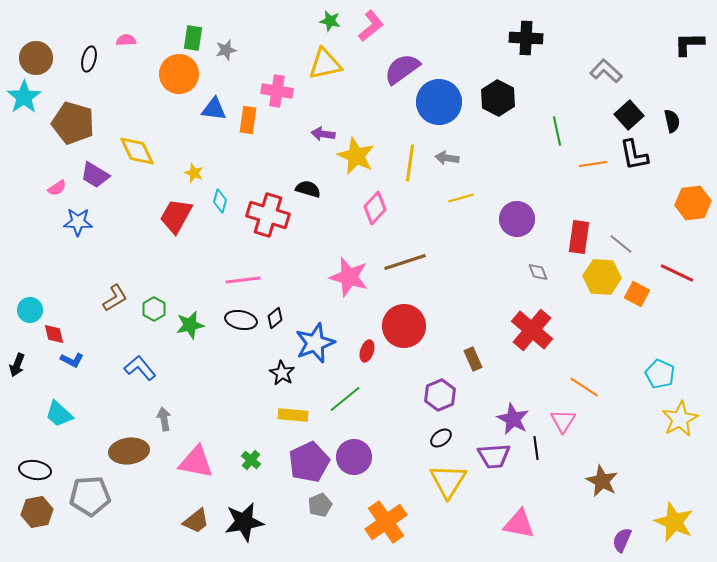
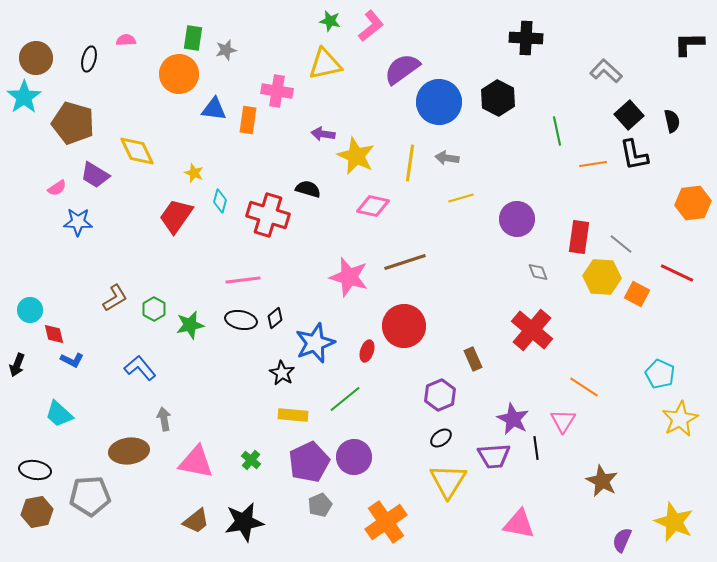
pink diamond at (375, 208): moved 2 px left, 2 px up; rotated 60 degrees clockwise
red trapezoid at (176, 216): rotated 6 degrees clockwise
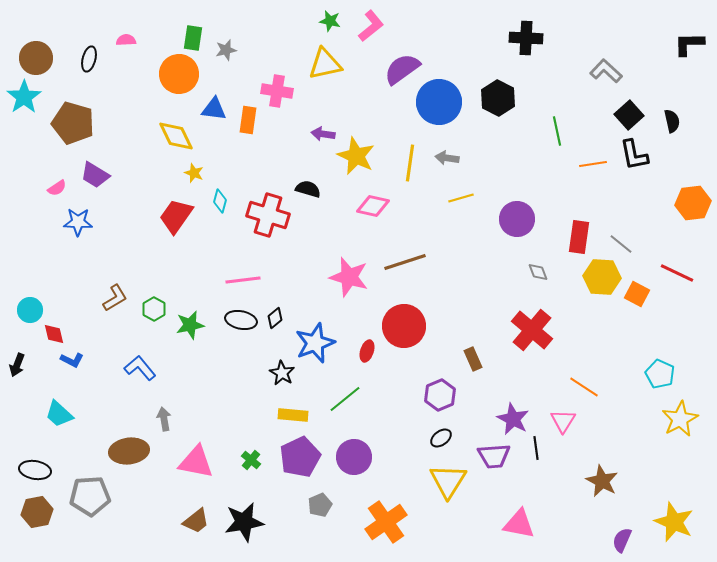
yellow diamond at (137, 151): moved 39 px right, 15 px up
purple pentagon at (309, 462): moved 9 px left, 5 px up
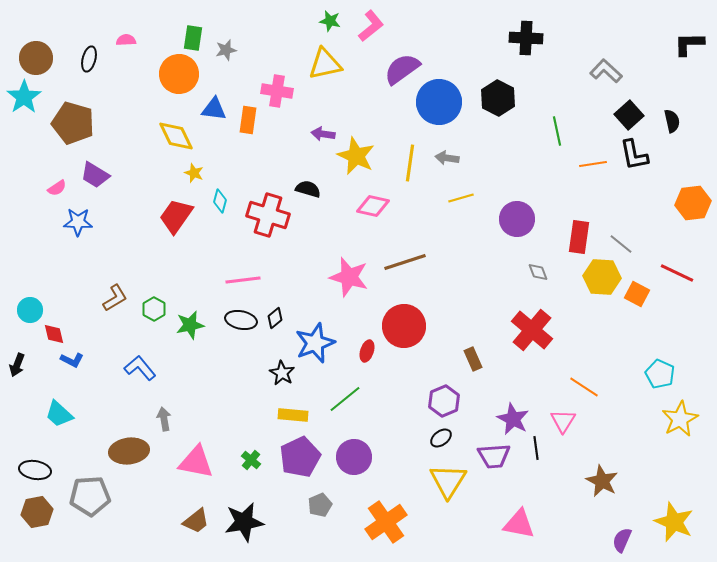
purple hexagon at (440, 395): moved 4 px right, 6 px down
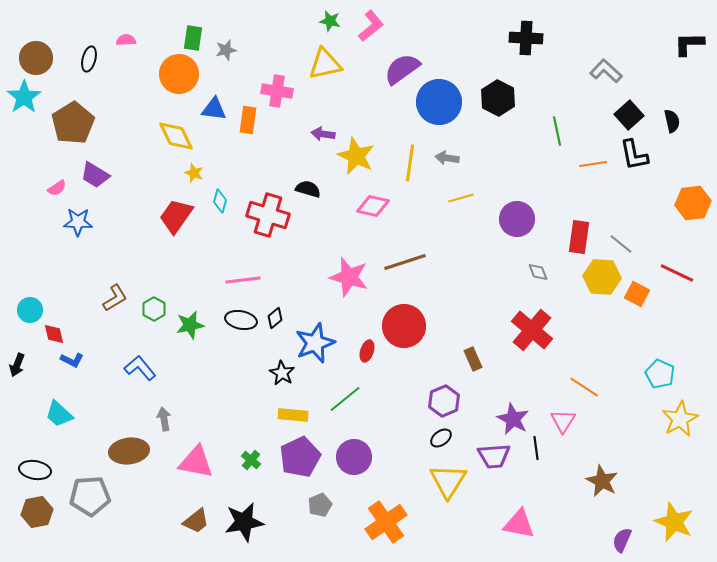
brown pentagon at (73, 123): rotated 24 degrees clockwise
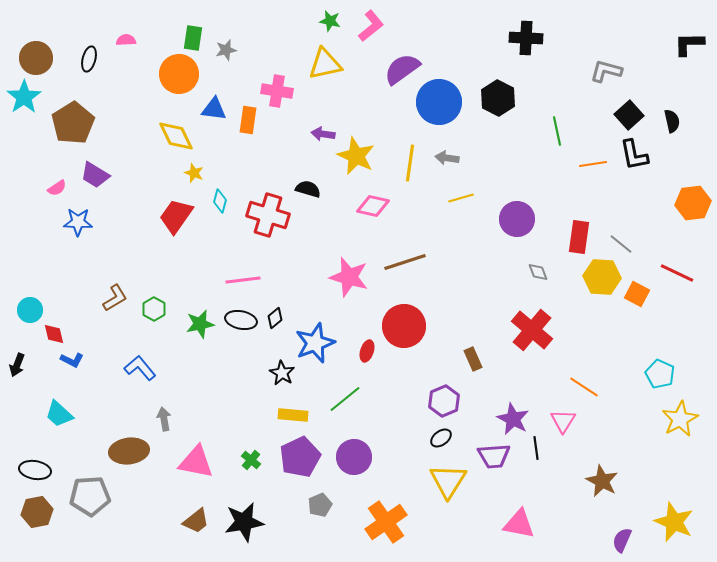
gray L-shape at (606, 71): rotated 28 degrees counterclockwise
green star at (190, 325): moved 10 px right, 1 px up
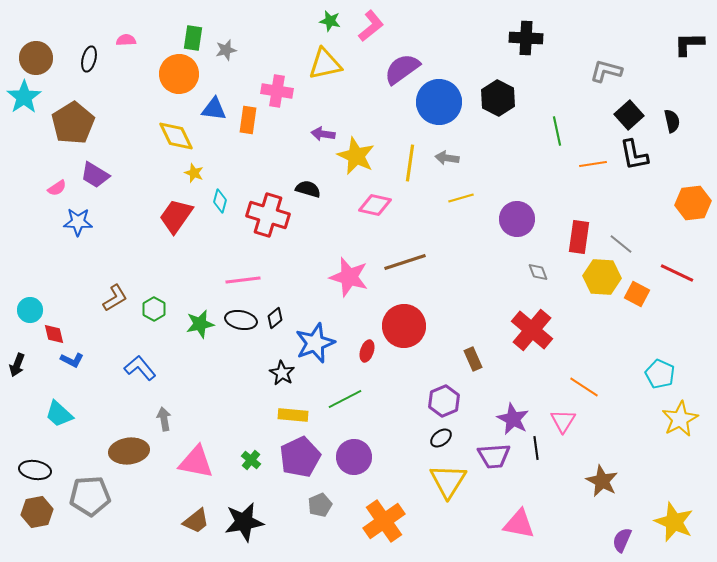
pink diamond at (373, 206): moved 2 px right, 1 px up
green line at (345, 399): rotated 12 degrees clockwise
orange cross at (386, 522): moved 2 px left, 1 px up
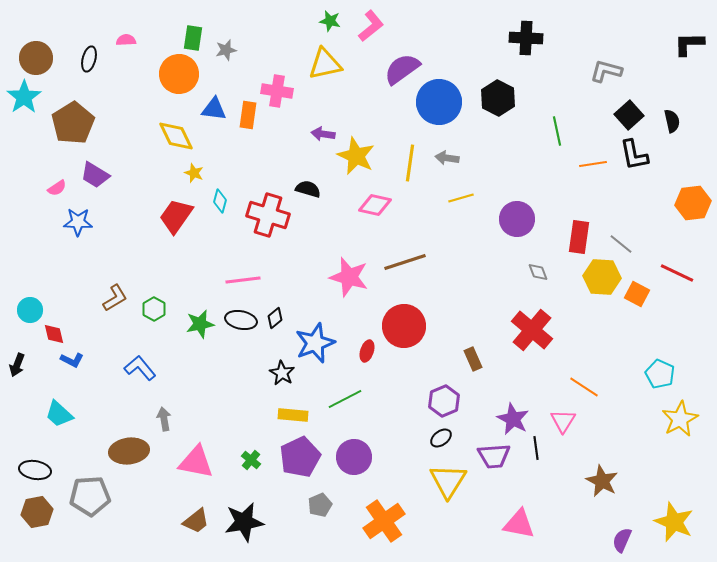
orange rectangle at (248, 120): moved 5 px up
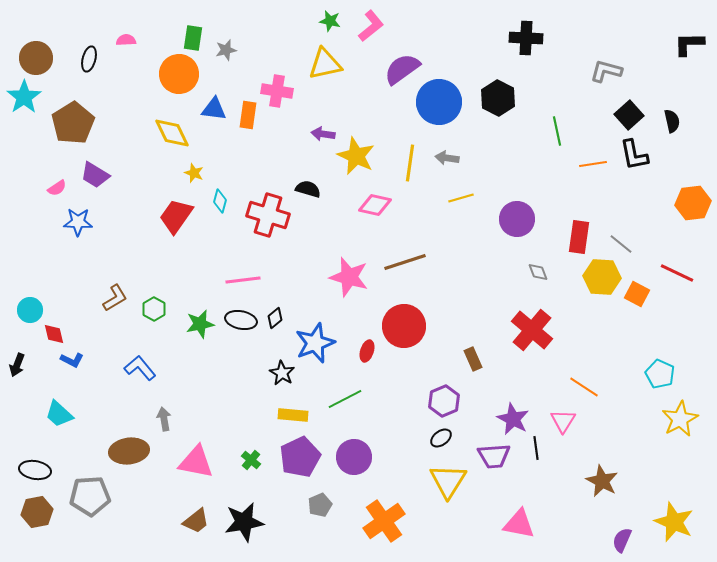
yellow diamond at (176, 136): moved 4 px left, 3 px up
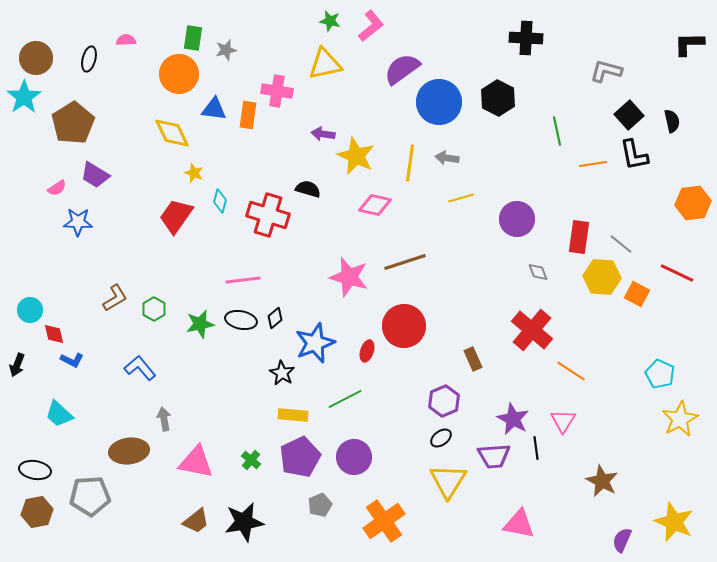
orange line at (584, 387): moved 13 px left, 16 px up
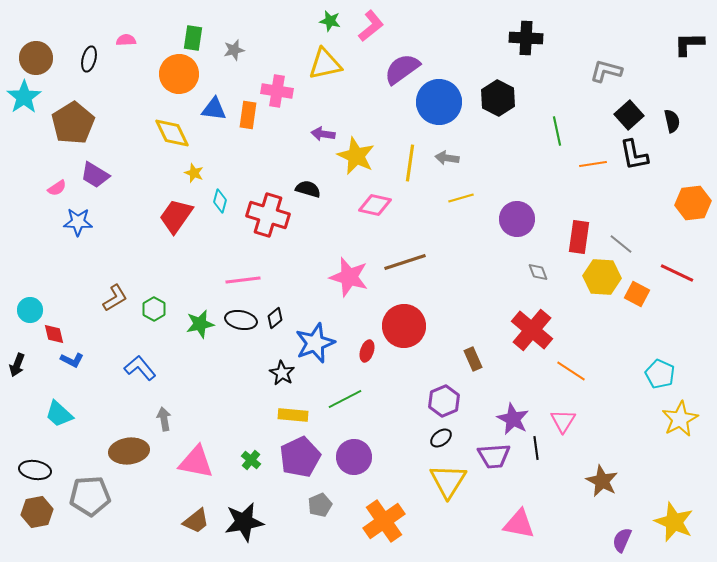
gray star at (226, 50): moved 8 px right
